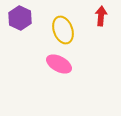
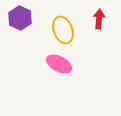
red arrow: moved 2 px left, 3 px down
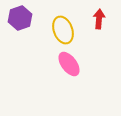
purple hexagon: rotated 15 degrees clockwise
pink ellipse: moved 10 px right; rotated 25 degrees clockwise
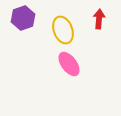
purple hexagon: moved 3 px right
